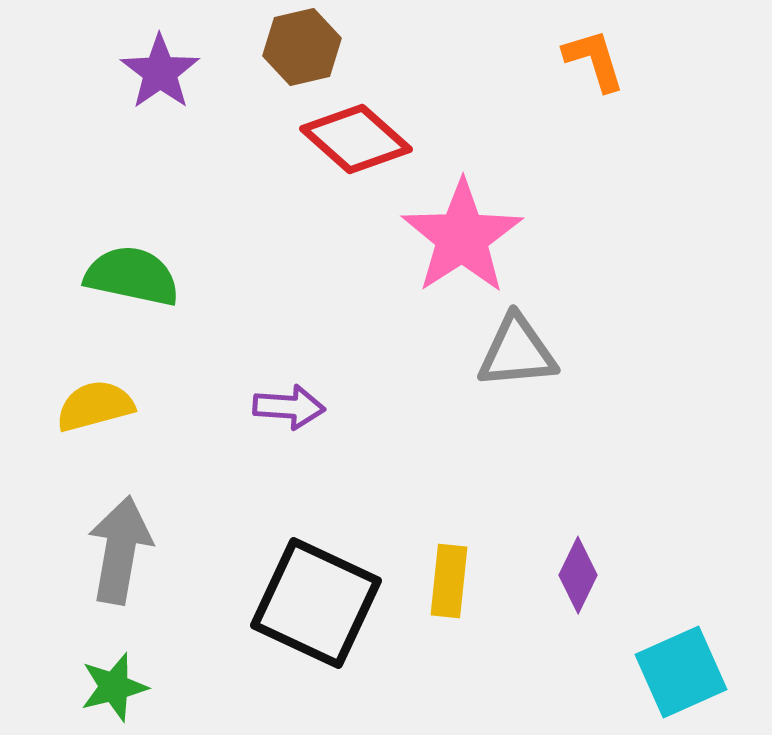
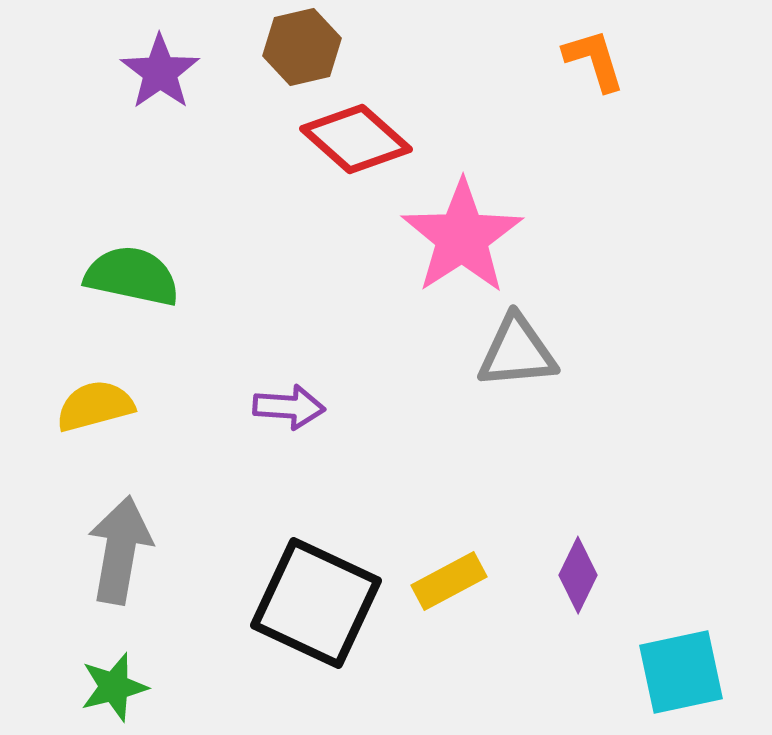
yellow rectangle: rotated 56 degrees clockwise
cyan square: rotated 12 degrees clockwise
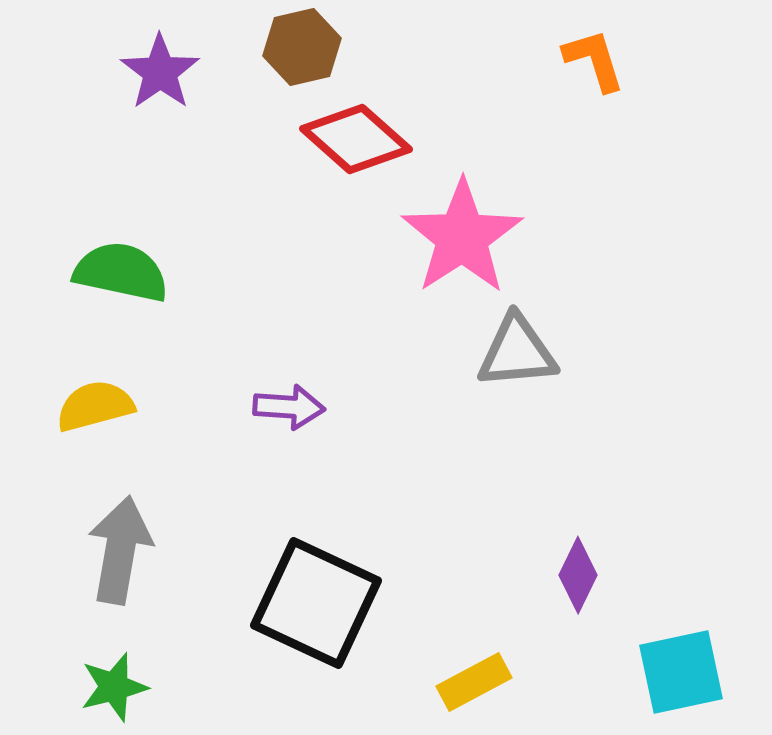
green semicircle: moved 11 px left, 4 px up
yellow rectangle: moved 25 px right, 101 px down
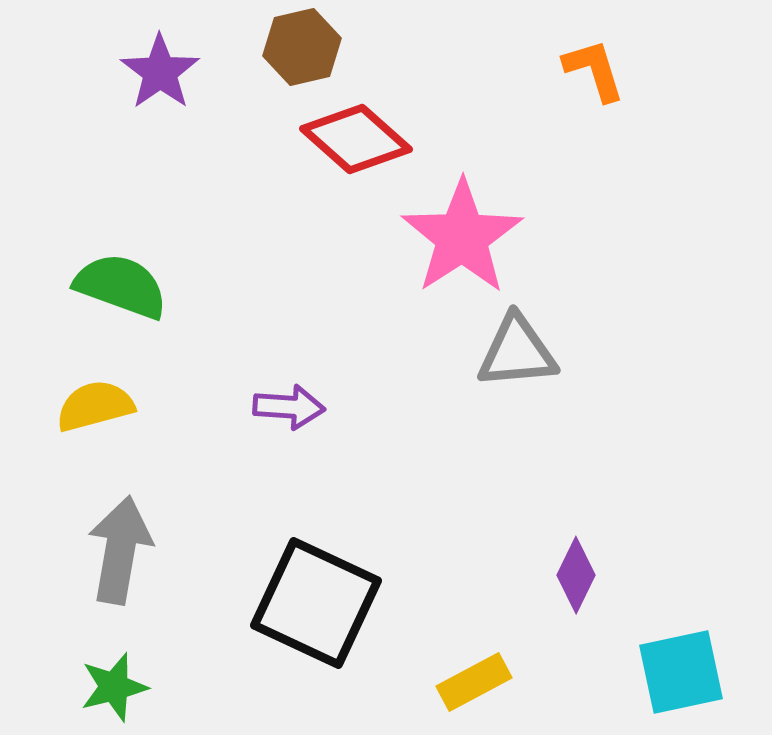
orange L-shape: moved 10 px down
green semicircle: moved 14 px down; rotated 8 degrees clockwise
purple diamond: moved 2 px left
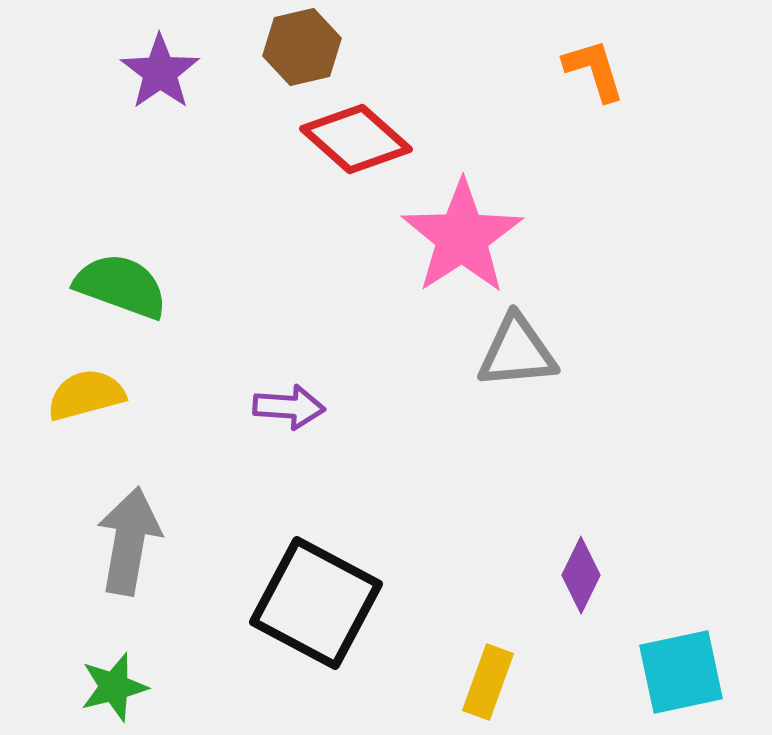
yellow semicircle: moved 9 px left, 11 px up
gray arrow: moved 9 px right, 9 px up
purple diamond: moved 5 px right
black square: rotated 3 degrees clockwise
yellow rectangle: moved 14 px right; rotated 42 degrees counterclockwise
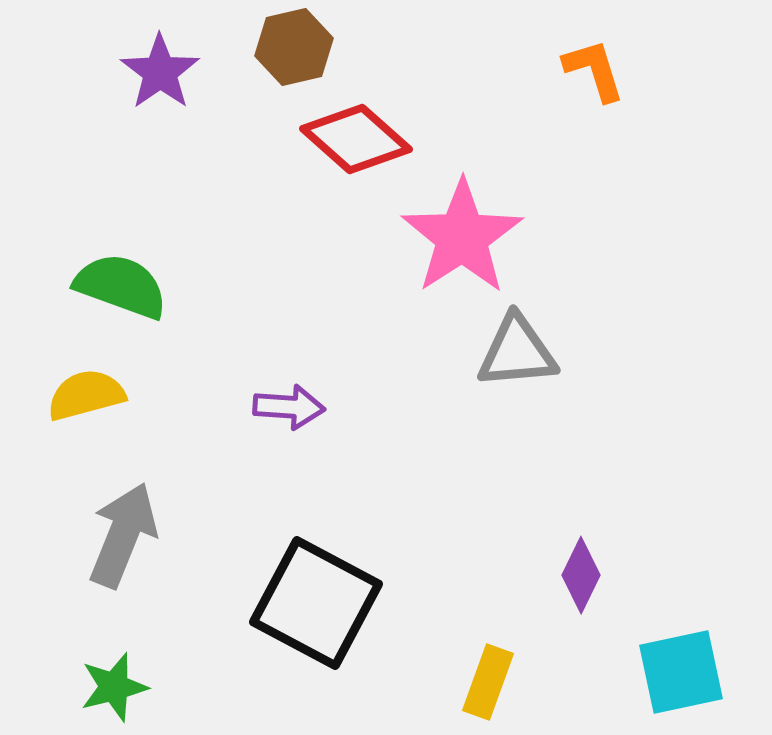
brown hexagon: moved 8 px left
gray arrow: moved 6 px left, 6 px up; rotated 12 degrees clockwise
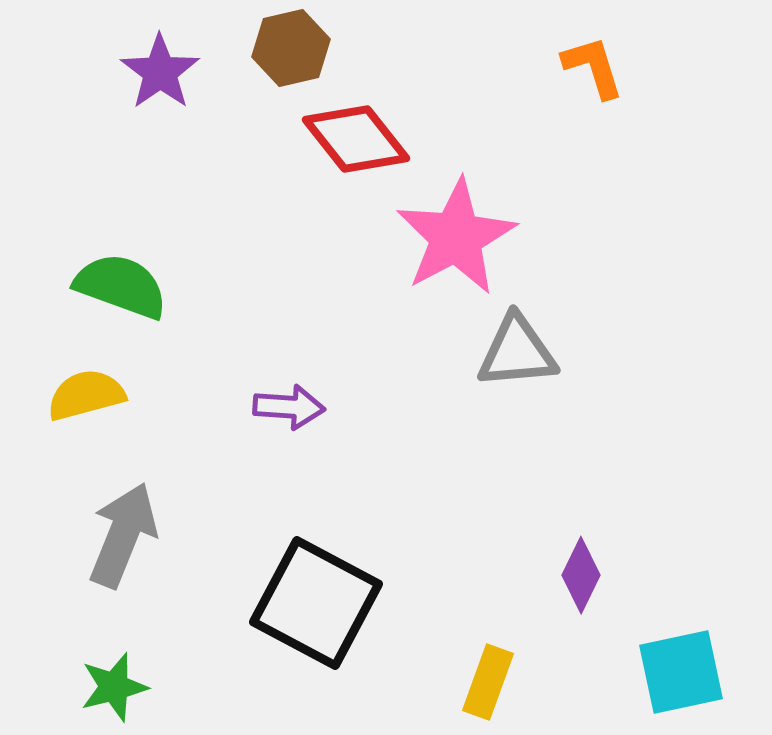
brown hexagon: moved 3 px left, 1 px down
orange L-shape: moved 1 px left, 3 px up
red diamond: rotated 10 degrees clockwise
pink star: moved 6 px left; rotated 5 degrees clockwise
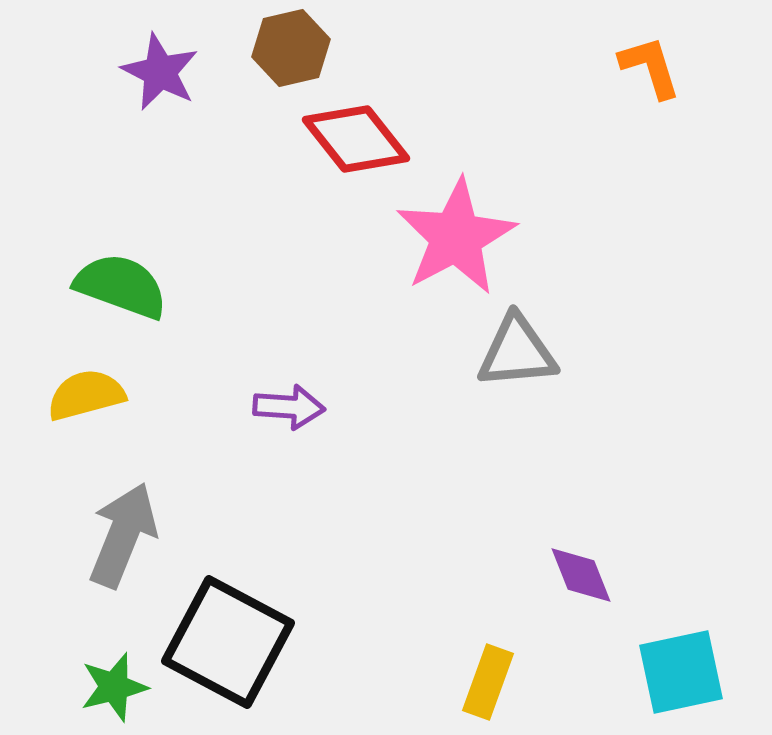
orange L-shape: moved 57 px right
purple star: rotated 10 degrees counterclockwise
purple diamond: rotated 48 degrees counterclockwise
black square: moved 88 px left, 39 px down
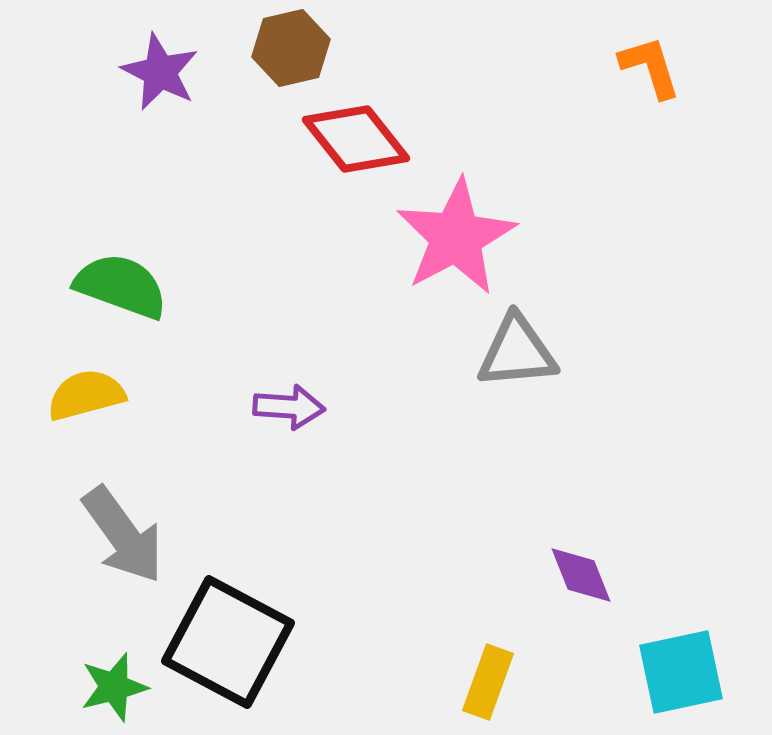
gray arrow: rotated 122 degrees clockwise
